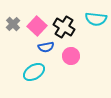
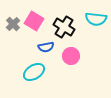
pink square: moved 3 px left, 5 px up; rotated 12 degrees counterclockwise
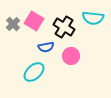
cyan semicircle: moved 3 px left, 1 px up
cyan ellipse: rotated 10 degrees counterclockwise
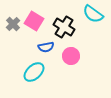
cyan semicircle: moved 4 px up; rotated 30 degrees clockwise
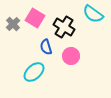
pink square: moved 1 px right, 3 px up
blue semicircle: rotated 84 degrees clockwise
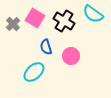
black cross: moved 6 px up
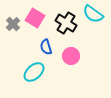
black cross: moved 2 px right, 2 px down
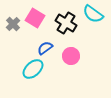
blue semicircle: moved 1 px left, 1 px down; rotated 70 degrees clockwise
cyan ellipse: moved 1 px left, 3 px up
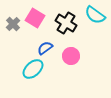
cyan semicircle: moved 2 px right, 1 px down
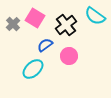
cyan semicircle: moved 1 px down
black cross: moved 2 px down; rotated 20 degrees clockwise
blue semicircle: moved 3 px up
pink circle: moved 2 px left
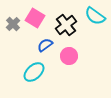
cyan ellipse: moved 1 px right, 3 px down
